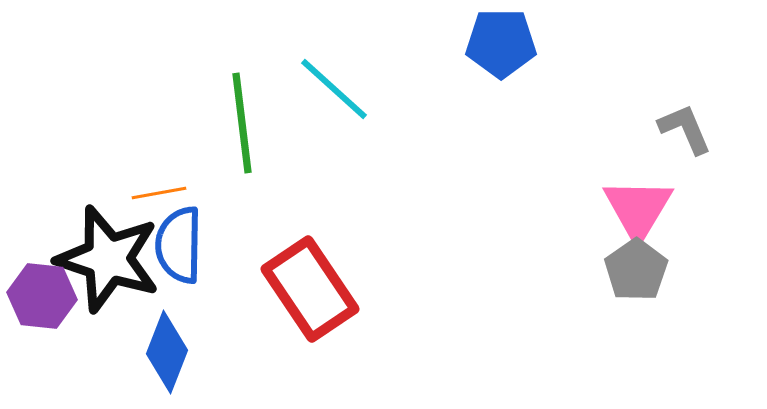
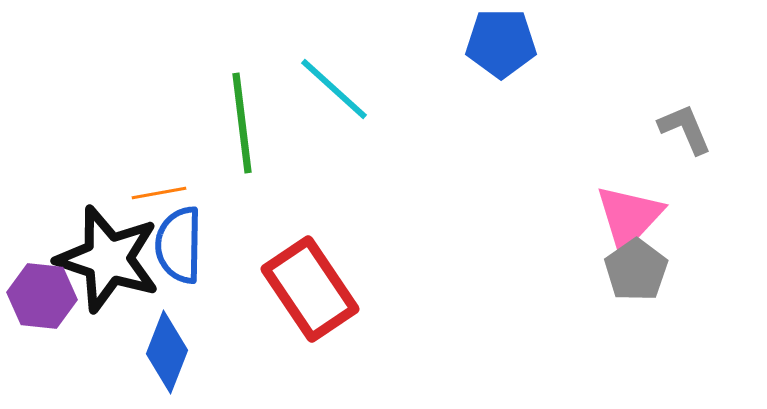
pink triangle: moved 9 px left, 8 px down; rotated 12 degrees clockwise
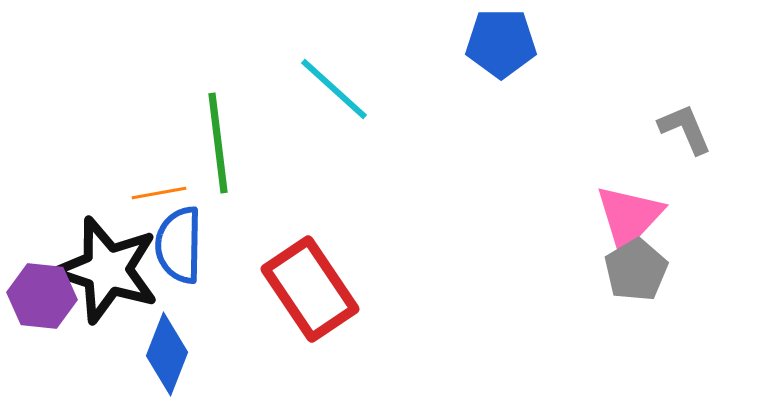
green line: moved 24 px left, 20 px down
black star: moved 1 px left, 11 px down
gray pentagon: rotated 4 degrees clockwise
blue diamond: moved 2 px down
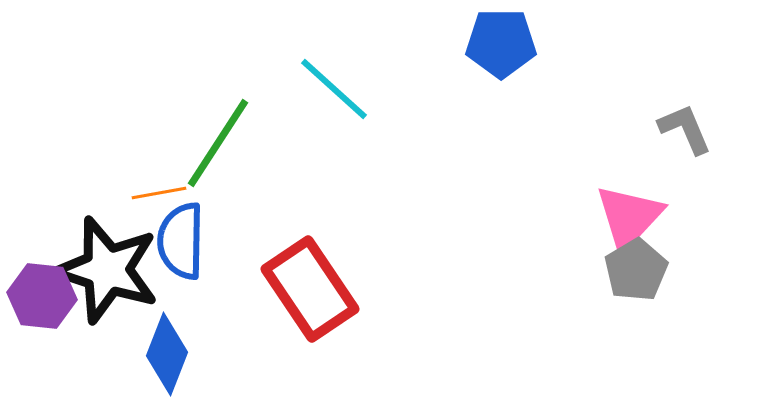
green line: rotated 40 degrees clockwise
blue semicircle: moved 2 px right, 4 px up
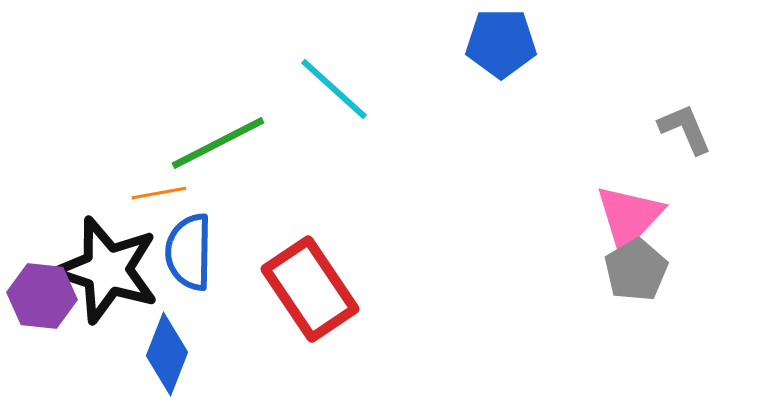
green line: rotated 30 degrees clockwise
blue semicircle: moved 8 px right, 11 px down
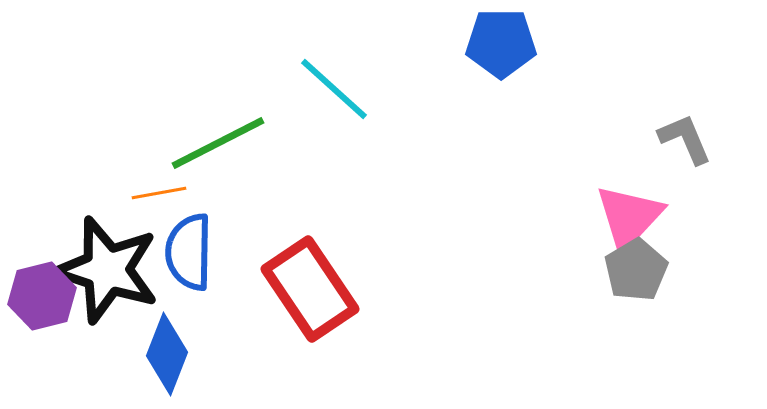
gray L-shape: moved 10 px down
purple hexagon: rotated 20 degrees counterclockwise
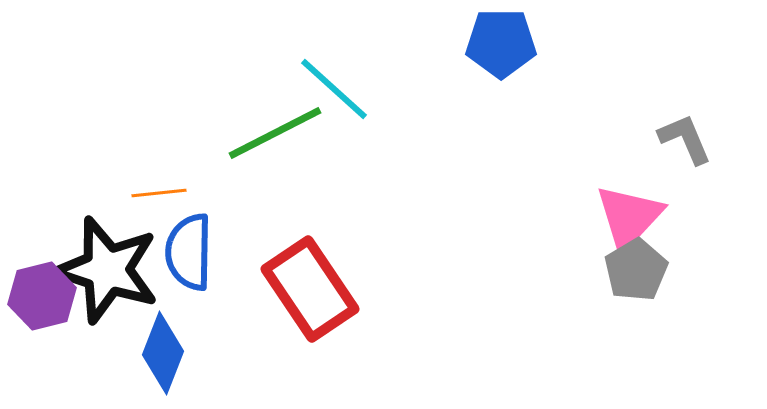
green line: moved 57 px right, 10 px up
orange line: rotated 4 degrees clockwise
blue diamond: moved 4 px left, 1 px up
